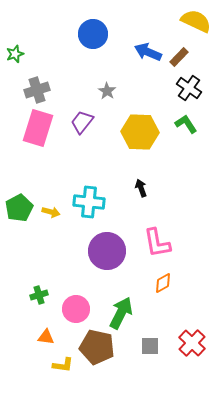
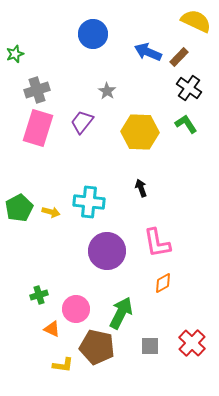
orange triangle: moved 6 px right, 8 px up; rotated 18 degrees clockwise
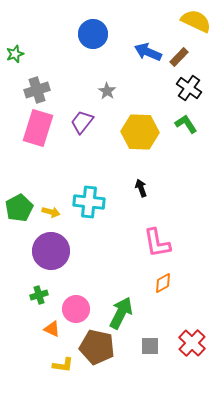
purple circle: moved 56 px left
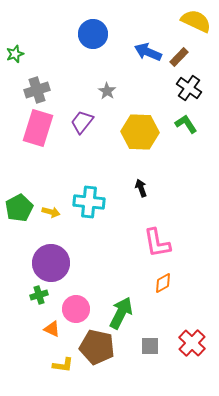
purple circle: moved 12 px down
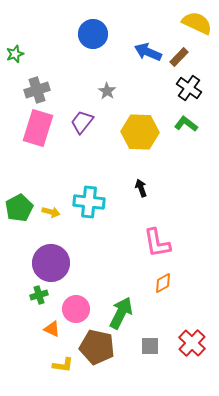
yellow semicircle: moved 1 px right, 2 px down
green L-shape: rotated 20 degrees counterclockwise
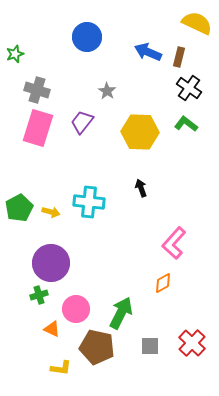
blue circle: moved 6 px left, 3 px down
brown rectangle: rotated 30 degrees counterclockwise
gray cross: rotated 35 degrees clockwise
pink L-shape: moved 17 px right; rotated 52 degrees clockwise
yellow L-shape: moved 2 px left, 3 px down
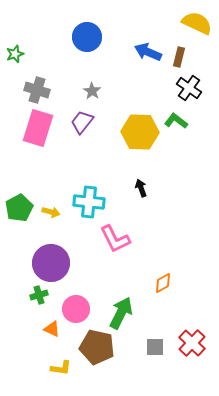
gray star: moved 15 px left
green L-shape: moved 10 px left, 3 px up
pink L-shape: moved 59 px left, 4 px up; rotated 68 degrees counterclockwise
gray square: moved 5 px right, 1 px down
